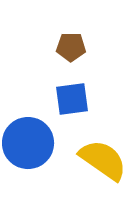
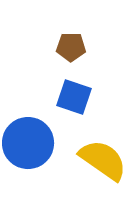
blue square: moved 2 px right, 2 px up; rotated 27 degrees clockwise
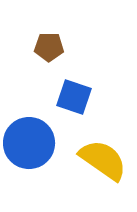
brown pentagon: moved 22 px left
blue circle: moved 1 px right
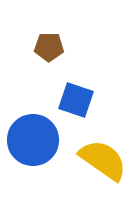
blue square: moved 2 px right, 3 px down
blue circle: moved 4 px right, 3 px up
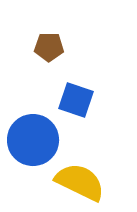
yellow semicircle: moved 23 px left, 22 px down; rotated 9 degrees counterclockwise
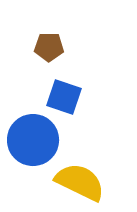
blue square: moved 12 px left, 3 px up
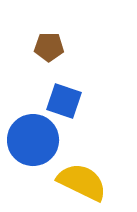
blue square: moved 4 px down
yellow semicircle: moved 2 px right
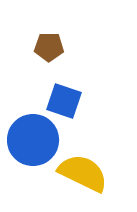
yellow semicircle: moved 1 px right, 9 px up
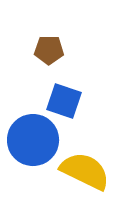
brown pentagon: moved 3 px down
yellow semicircle: moved 2 px right, 2 px up
